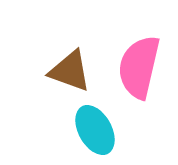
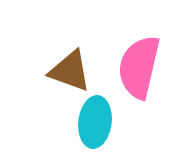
cyan ellipse: moved 8 px up; rotated 36 degrees clockwise
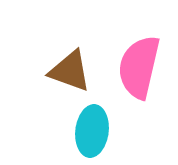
cyan ellipse: moved 3 px left, 9 px down
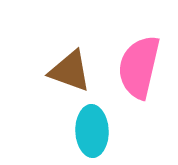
cyan ellipse: rotated 9 degrees counterclockwise
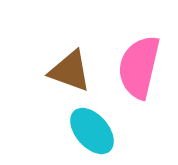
cyan ellipse: rotated 39 degrees counterclockwise
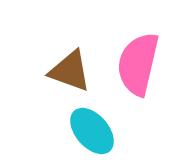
pink semicircle: moved 1 px left, 3 px up
